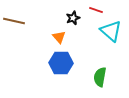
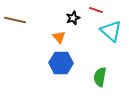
brown line: moved 1 px right, 1 px up
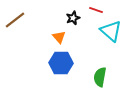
brown line: rotated 50 degrees counterclockwise
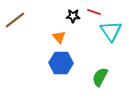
red line: moved 2 px left, 2 px down
black star: moved 2 px up; rotated 24 degrees clockwise
cyan triangle: rotated 15 degrees clockwise
green semicircle: rotated 18 degrees clockwise
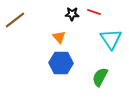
black star: moved 1 px left, 2 px up
cyan triangle: moved 8 px down
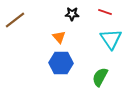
red line: moved 11 px right
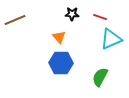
red line: moved 5 px left, 5 px down
brown line: rotated 15 degrees clockwise
cyan triangle: rotated 40 degrees clockwise
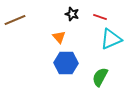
black star: rotated 16 degrees clockwise
blue hexagon: moved 5 px right
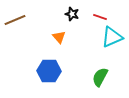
cyan triangle: moved 1 px right, 2 px up
blue hexagon: moved 17 px left, 8 px down
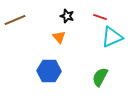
black star: moved 5 px left, 2 px down
